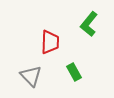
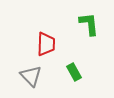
green L-shape: rotated 135 degrees clockwise
red trapezoid: moved 4 px left, 2 px down
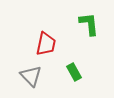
red trapezoid: rotated 10 degrees clockwise
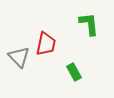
gray triangle: moved 12 px left, 19 px up
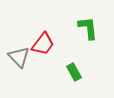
green L-shape: moved 1 px left, 4 px down
red trapezoid: moved 3 px left; rotated 25 degrees clockwise
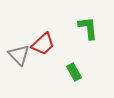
red trapezoid: rotated 10 degrees clockwise
gray triangle: moved 2 px up
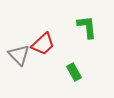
green L-shape: moved 1 px left, 1 px up
